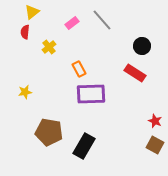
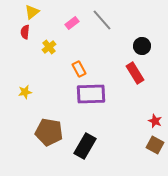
red rectangle: rotated 25 degrees clockwise
black rectangle: moved 1 px right
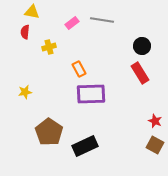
yellow triangle: rotated 49 degrees clockwise
gray line: rotated 40 degrees counterclockwise
yellow cross: rotated 24 degrees clockwise
red rectangle: moved 5 px right
brown pentagon: rotated 24 degrees clockwise
black rectangle: rotated 35 degrees clockwise
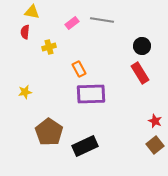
brown square: rotated 24 degrees clockwise
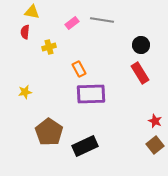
black circle: moved 1 px left, 1 px up
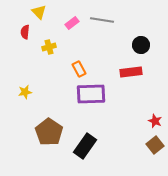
yellow triangle: moved 7 px right; rotated 35 degrees clockwise
red rectangle: moved 9 px left, 1 px up; rotated 65 degrees counterclockwise
black rectangle: rotated 30 degrees counterclockwise
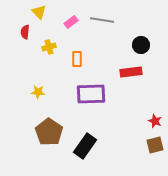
pink rectangle: moved 1 px left, 1 px up
orange rectangle: moved 2 px left, 10 px up; rotated 28 degrees clockwise
yellow star: moved 13 px right; rotated 16 degrees clockwise
brown square: rotated 24 degrees clockwise
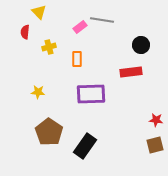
pink rectangle: moved 9 px right, 5 px down
red star: moved 1 px right, 1 px up; rotated 16 degrees counterclockwise
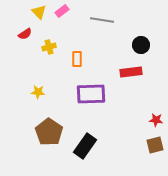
pink rectangle: moved 18 px left, 16 px up
red semicircle: moved 2 px down; rotated 128 degrees counterclockwise
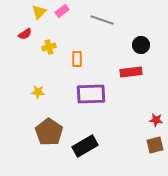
yellow triangle: rotated 28 degrees clockwise
gray line: rotated 10 degrees clockwise
black rectangle: rotated 25 degrees clockwise
